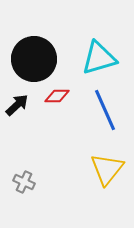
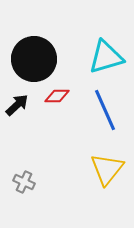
cyan triangle: moved 7 px right, 1 px up
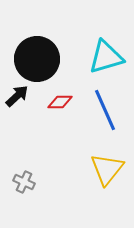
black circle: moved 3 px right
red diamond: moved 3 px right, 6 px down
black arrow: moved 9 px up
